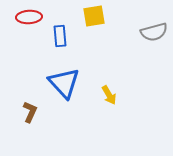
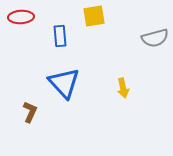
red ellipse: moved 8 px left
gray semicircle: moved 1 px right, 6 px down
yellow arrow: moved 14 px right, 7 px up; rotated 18 degrees clockwise
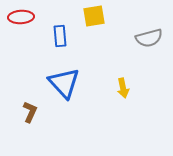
gray semicircle: moved 6 px left
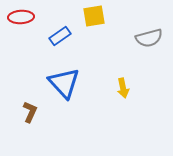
blue rectangle: rotated 60 degrees clockwise
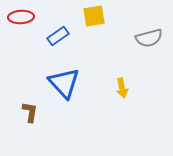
blue rectangle: moved 2 px left
yellow arrow: moved 1 px left
brown L-shape: rotated 15 degrees counterclockwise
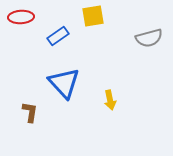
yellow square: moved 1 px left
yellow arrow: moved 12 px left, 12 px down
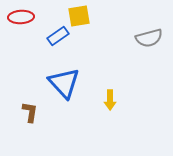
yellow square: moved 14 px left
yellow arrow: rotated 12 degrees clockwise
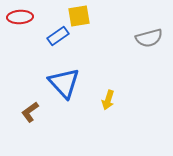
red ellipse: moved 1 px left
yellow arrow: moved 2 px left; rotated 18 degrees clockwise
brown L-shape: rotated 135 degrees counterclockwise
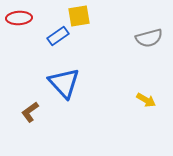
red ellipse: moved 1 px left, 1 px down
yellow arrow: moved 38 px right; rotated 78 degrees counterclockwise
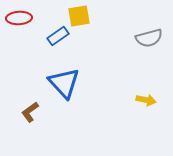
yellow arrow: rotated 18 degrees counterclockwise
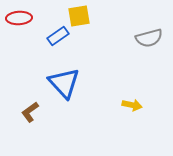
yellow arrow: moved 14 px left, 5 px down
